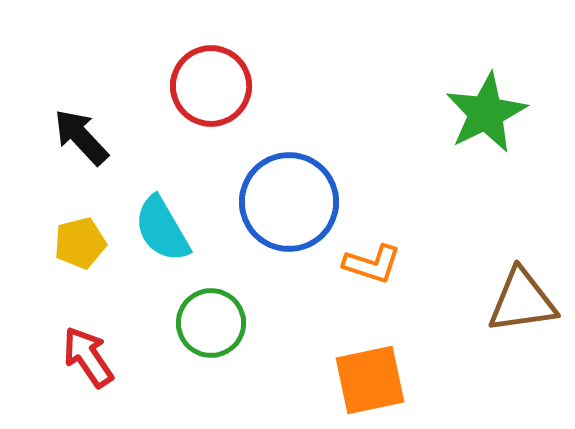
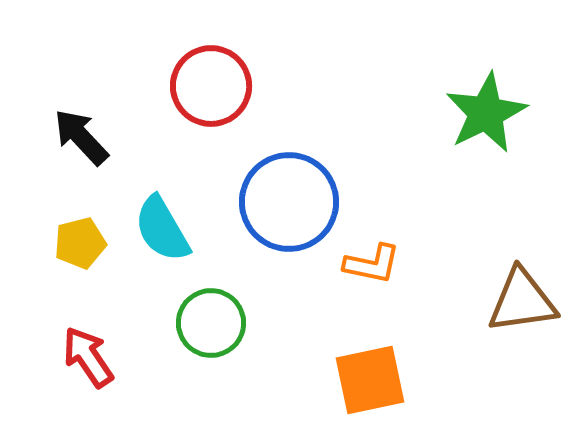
orange L-shape: rotated 6 degrees counterclockwise
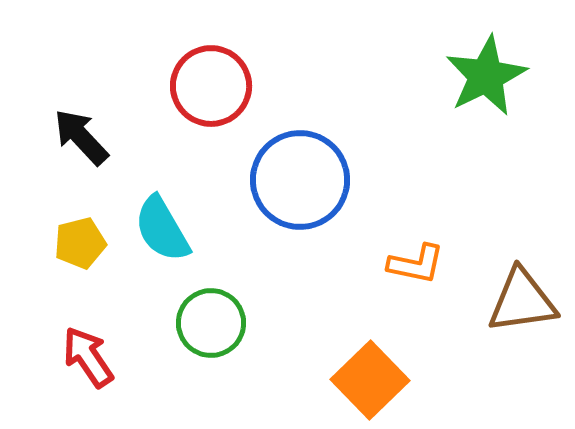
green star: moved 37 px up
blue circle: moved 11 px right, 22 px up
orange L-shape: moved 44 px right
orange square: rotated 32 degrees counterclockwise
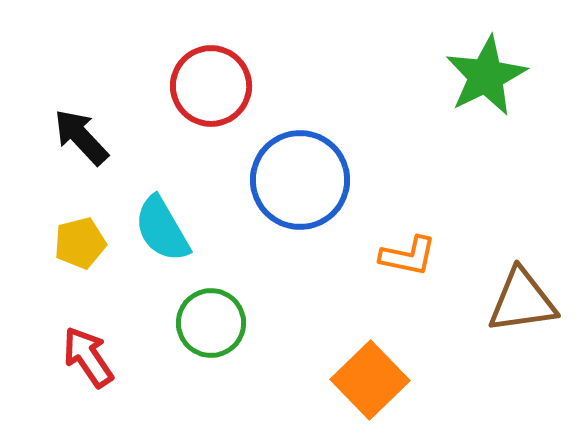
orange L-shape: moved 8 px left, 8 px up
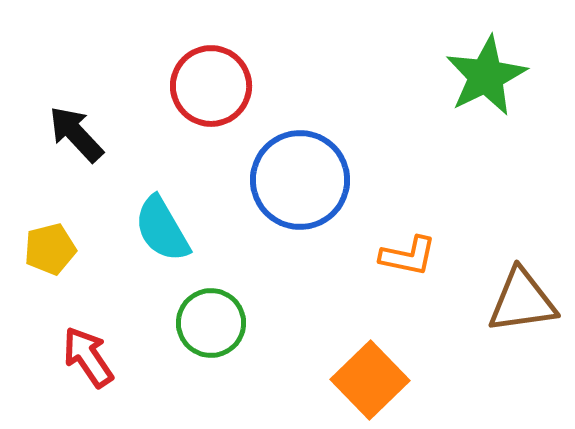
black arrow: moved 5 px left, 3 px up
yellow pentagon: moved 30 px left, 6 px down
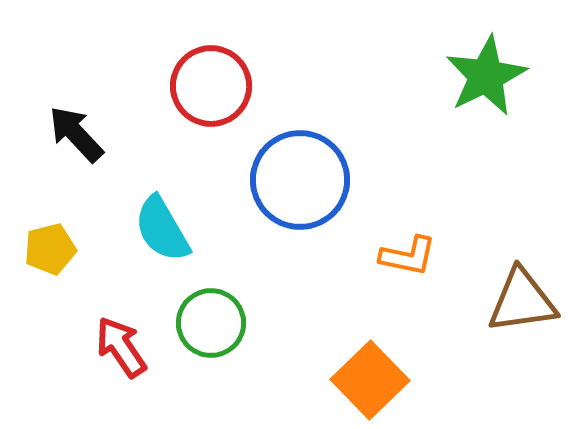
red arrow: moved 33 px right, 10 px up
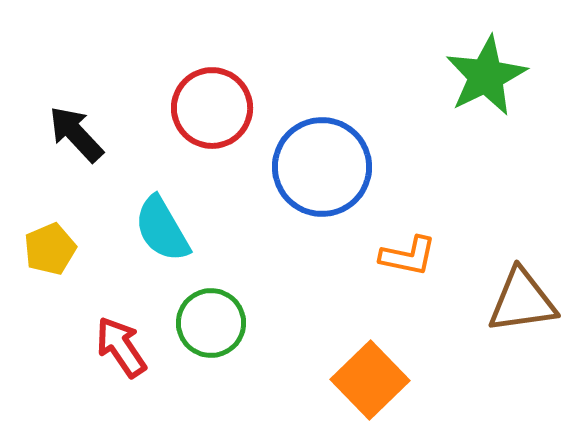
red circle: moved 1 px right, 22 px down
blue circle: moved 22 px right, 13 px up
yellow pentagon: rotated 9 degrees counterclockwise
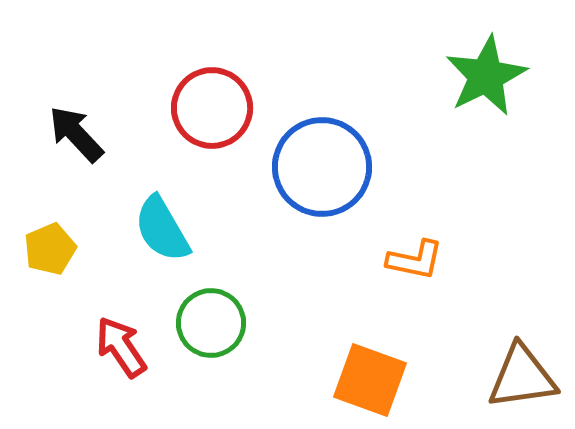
orange L-shape: moved 7 px right, 4 px down
brown triangle: moved 76 px down
orange square: rotated 26 degrees counterclockwise
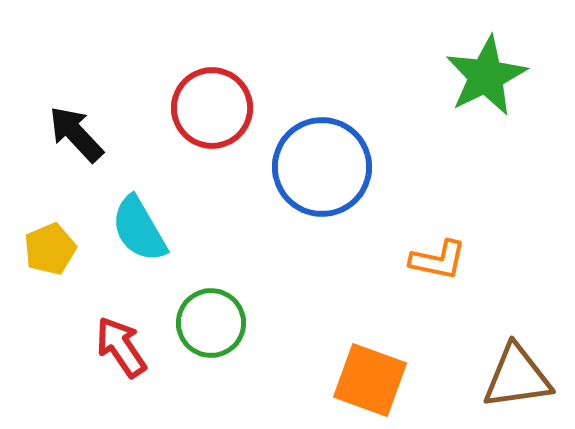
cyan semicircle: moved 23 px left
orange L-shape: moved 23 px right
brown triangle: moved 5 px left
